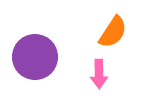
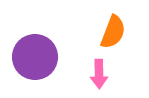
orange semicircle: rotated 12 degrees counterclockwise
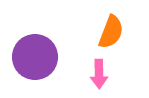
orange semicircle: moved 2 px left
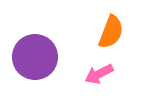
pink arrow: rotated 64 degrees clockwise
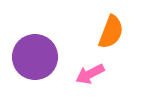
pink arrow: moved 9 px left
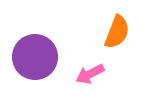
orange semicircle: moved 6 px right
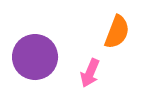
pink arrow: moved 1 px up; rotated 40 degrees counterclockwise
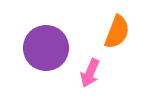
purple circle: moved 11 px right, 9 px up
